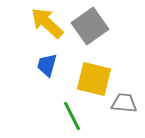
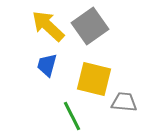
yellow arrow: moved 1 px right, 3 px down
gray trapezoid: moved 1 px up
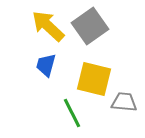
blue trapezoid: moved 1 px left
green line: moved 3 px up
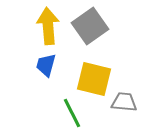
yellow arrow: rotated 42 degrees clockwise
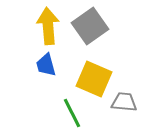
blue trapezoid: rotated 30 degrees counterclockwise
yellow square: rotated 9 degrees clockwise
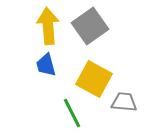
yellow square: rotated 6 degrees clockwise
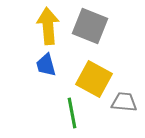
gray square: rotated 33 degrees counterclockwise
green line: rotated 16 degrees clockwise
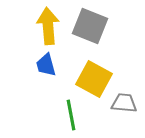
gray trapezoid: moved 1 px down
green line: moved 1 px left, 2 px down
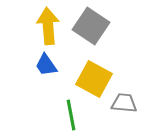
gray square: moved 1 px right; rotated 12 degrees clockwise
blue trapezoid: rotated 20 degrees counterclockwise
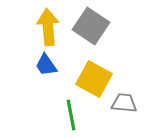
yellow arrow: moved 1 px down
